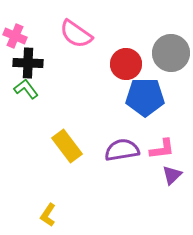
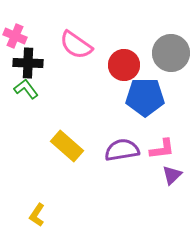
pink semicircle: moved 11 px down
red circle: moved 2 px left, 1 px down
yellow rectangle: rotated 12 degrees counterclockwise
yellow L-shape: moved 11 px left
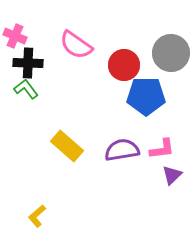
blue pentagon: moved 1 px right, 1 px up
yellow L-shape: moved 1 px down; rotated 15 degrees clockwise
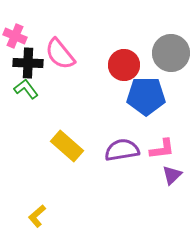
pink semicircle: moved 16 px left, 9 px down; rotated 16 degrees clockwise
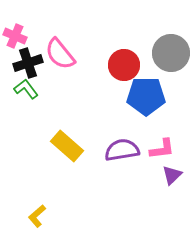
black cross: rotated 20 degrees counterclockwise
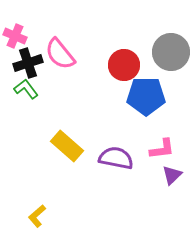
gray circle: moved 1 px up
purple semicircle: moved 6 px left, 8 px down; rotated 20 degrees clockwise
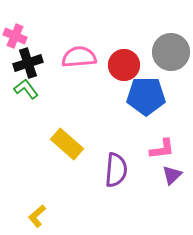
pink semicircle: moved 19 px right, 3 px down; rotated 124 degrees clockwise
yellow rectangle: moved 2 px up
purple semicircle: moved 12 px down; rotated 84 degrees clockwise
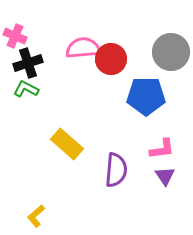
pink semicircle: moved 4 px right, 9 px up
red circle: moved 13 px left, 6 px up
green L-shape: rotated 25 degrees counterclockwise
purple triangle: moved 7 px left, 1 px down; rotated 20 degrees counterclockwise
yellow L-shape: moved 1 px left
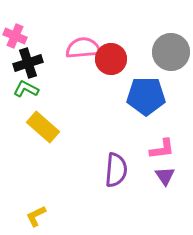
yellow rectangle: moved 24 px left, 17 px up
yellow L-shape: rotated 15 degrees clockwise
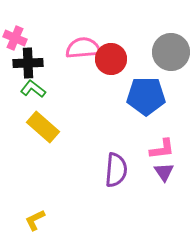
pink cross: moved 2 px down
black cross: rotated 16 degrees clockwise
green L-shape: moved 7 px right; rotated 10 degrees clockwise
purple triangle: moved 1 px left, 4 px up
yellow L-shape: moved 1 px left, 4 px down
